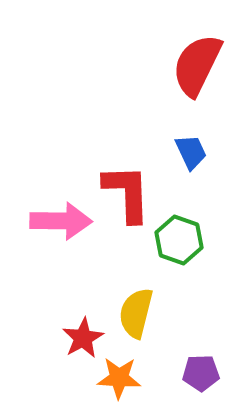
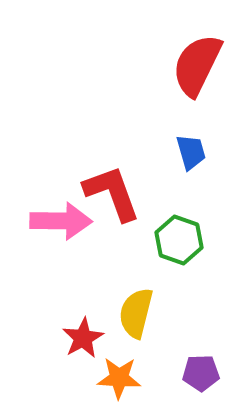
blue trapezoid: rotated 9 degrees clockwise
red L-shape: moved 15 px left; rotated 18 degrees counterclockwise
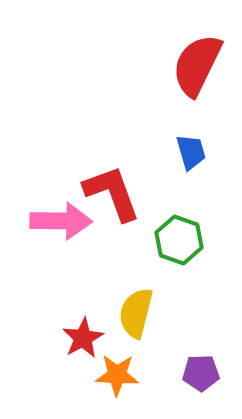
orange star: moved 2 px left, 3 px up
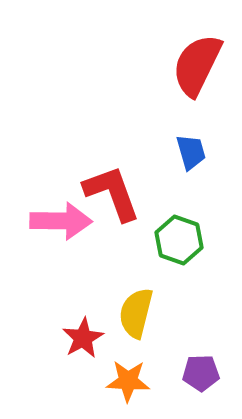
orange star: moved 11 px right, 6 px down
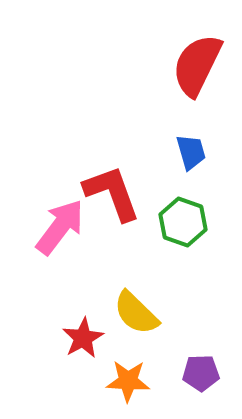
pink arrow: moved 1 px left, 6 px down; rotated 54 degrees counterclockwise
green hexagon: moved 4 px right, 18 px up
yellow semicircle: rotated 60 degrees counterclockwise
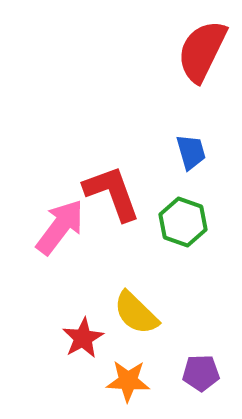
red semicircle: moved 5 px right, 14 px up
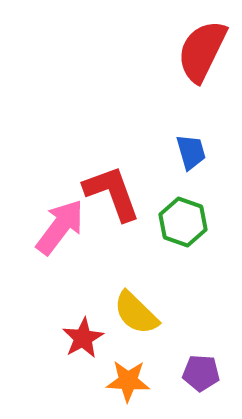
purple pentagon: rotated 6 degrees clockwise
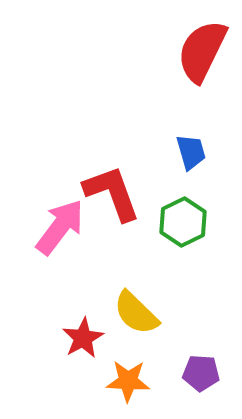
green hexagon: rotated 15 degrees clockwise
